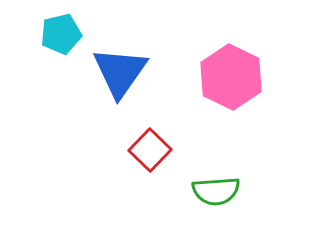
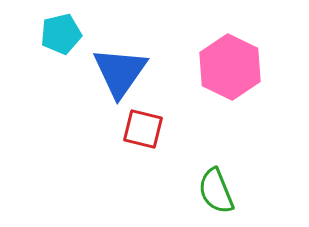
pink hexagon: moved 1 px left, 10 px up
red square: moved 7 px left, 21 px up; rotated 30 degrees counterclockwise
green semicircle: rotated 72 degrees clockwise
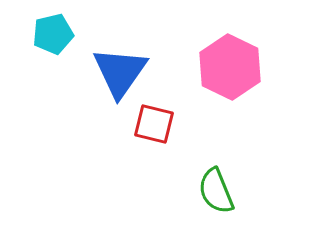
cyan pentagon: moved 8 px left
red square: moved 11 px right, 5 px up
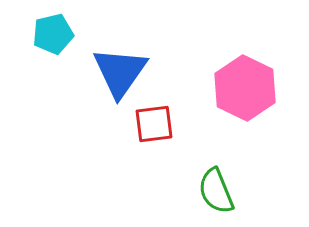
pink hexagon: moved 15 px right, 21 px down
red square: rotated 21 degrees counterclockwise
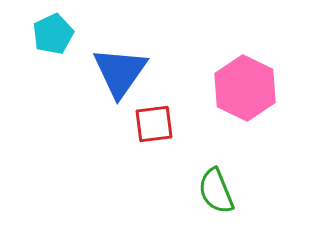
cyan pentagon: rotated 12 degrees counterclockwise
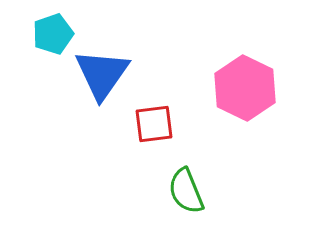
cyan pentagon: rotated 6 degrees clockwise
blue triangle: moved 18 px left, 2 px down
green semicircle: moved 30 px left
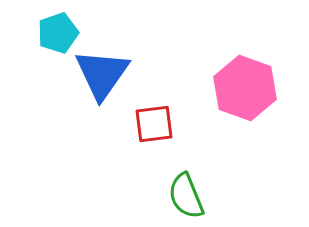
cyan pentagon: moved 5 px right, 1 px up
pink hexagon: rotated 6 degrees counterclockwise
green semicircle: moved 5 px down
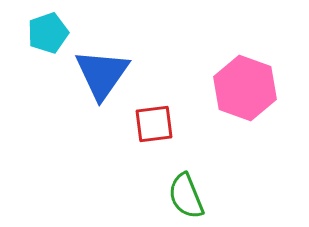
cyan pentagon: moved 10 px left
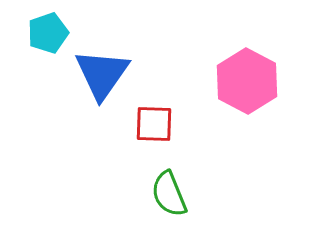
pink hexagon: moved 2 px right, 7 px up; rotated 8 degrees clockwise
red square: rotated 9 degrees clockwise
green semicircle: moved 17 px left, 2 px up
